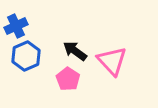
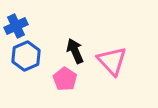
black arrow: rotated 30 degrees clockwise
pink pentagon: moved 3 px left
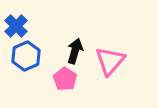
blue cross: rotated 20 degrees counterclockwise
black arrow: rotated 40 degrees clockwise
pink triangle: moved 2 px left; rotated 24 degrees clockwise
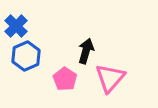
black arrow: moved 11 px right
pink triangle: moved 17 px down
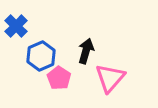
blue hexagon: moved 15 px right
pink pentagon: moved 6 px left, 1 px up
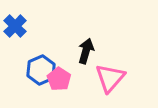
blue cross: moved 1 px left
blue hexagon: moved 14 px down
pink pentagon: moved 1 px down
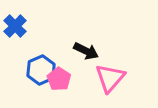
black arrow: rotated 100 degrees clockwise
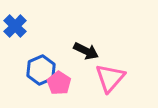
pink pentagon: moved 4 px down
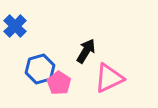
black arrow: rotated 85 degrees counterclockwise
blue hexagon: moved 1 px left, 1 px up; rotated 8 degrees clockwise
pink triangle: moved 1 px left; rotated 24 degrees clockwise
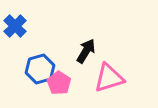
pink triangle: rotated 8 degrees clockwise
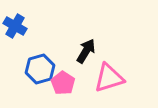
blue cross: rotated 15 degrees counterclockwise
pink pentagon: moved 4 px right
